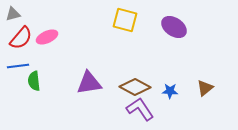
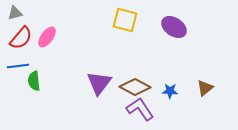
gray triangle: moved 2 px right, 1 px up
pink ellipse: rotated 30 degrees counterclockwise
purple triangle: moved 10 px right; rotated 44 degrees counterclockwise
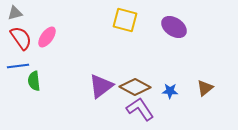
red semicircle: rotated 75 degrees counterclockwise
purple triangle: moved 2 px right, 3 px down; rotated 16 degrees clockwise
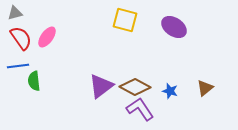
blue star: rotated 14 degrees clockwise
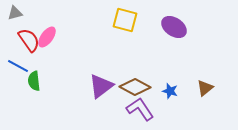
red semicircle: moved 8 px right, 2 px down
blue line: rotated 35 degrees clockwise
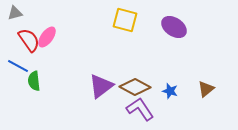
brown triangle: moved 1 px right, 1 px down
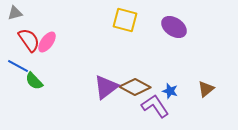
pink ellipse: moved 5 px down
green semicircle: rotated 36 degrees counterclockwise
purple triangle: moved 5 px right, 1 px down
purple L-shape: moved 15 px right, 3 px up
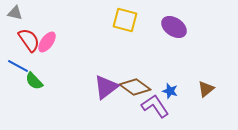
gray triangle: rotated 28 degrees clockwise
brown diamond: rotated 8 degrees clockwise
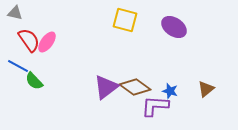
purple L-shape: rotated 52 degrees counterclockwise
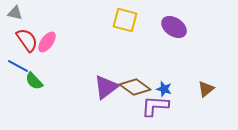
red semicircle: moved 2 px left
blue star: moved 6 px left, 2 px up
